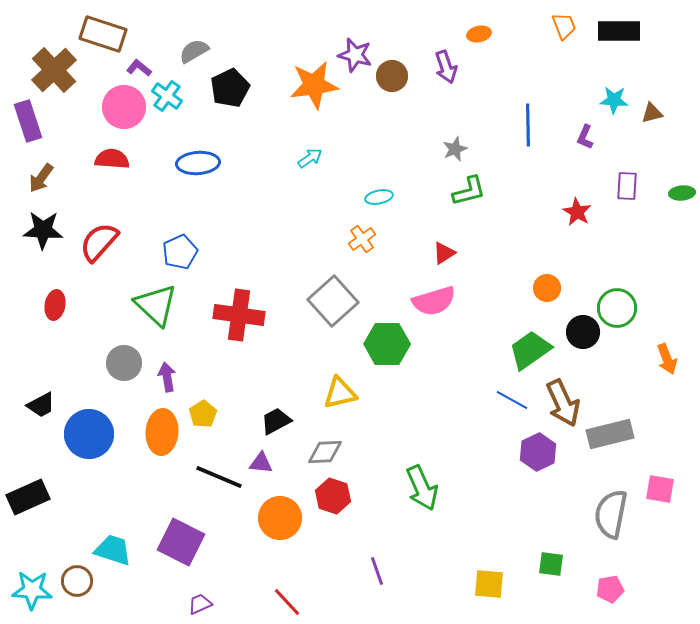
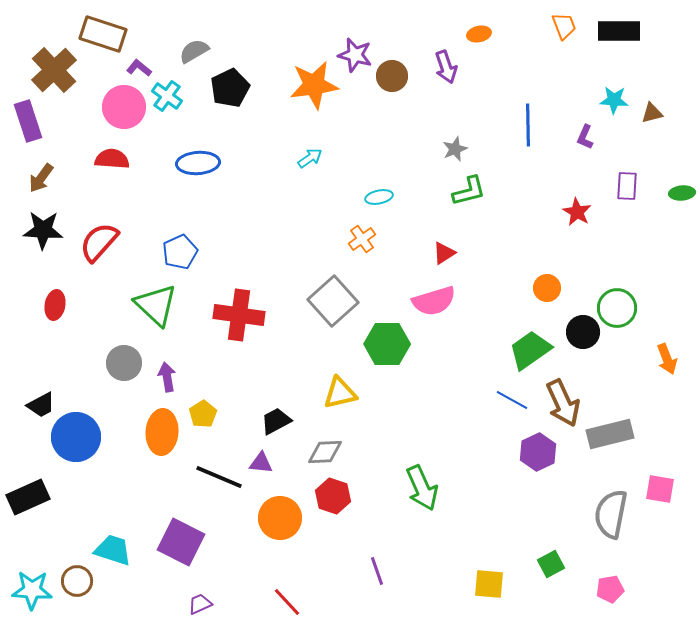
blue circle at (89, 434): moved 13 px left, 3 px down
green square at (551, 564): rotated 36 degrees counterclockwise
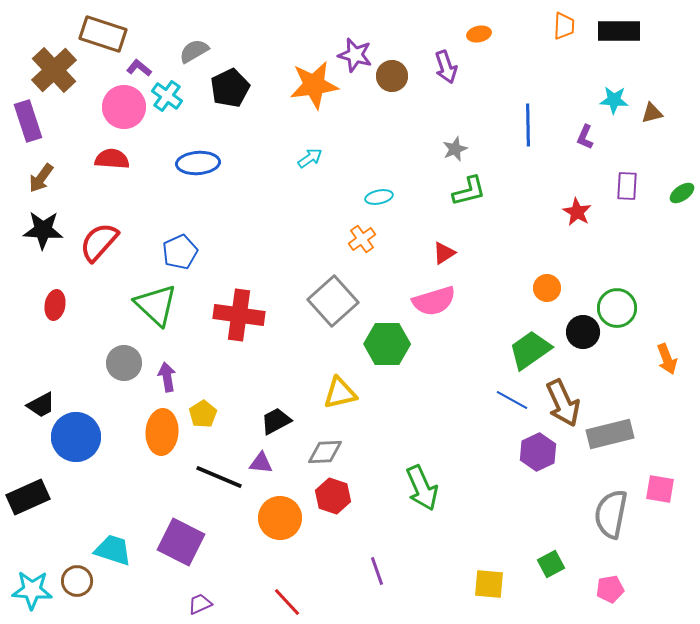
orange trapezoid at (564, 26): rotated 24 degrees clockwise
green ellipse at (682, 193): rotated 30 degrees counterclockwise
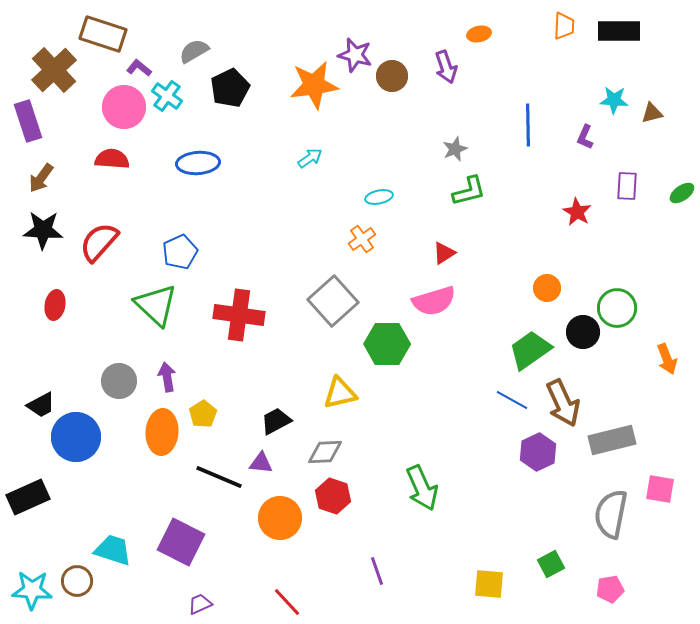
gray circle at (124, 363): moved 5 px left, 18 px down
gray rectangle at (610, 434): moved 2 px right, 6 px down
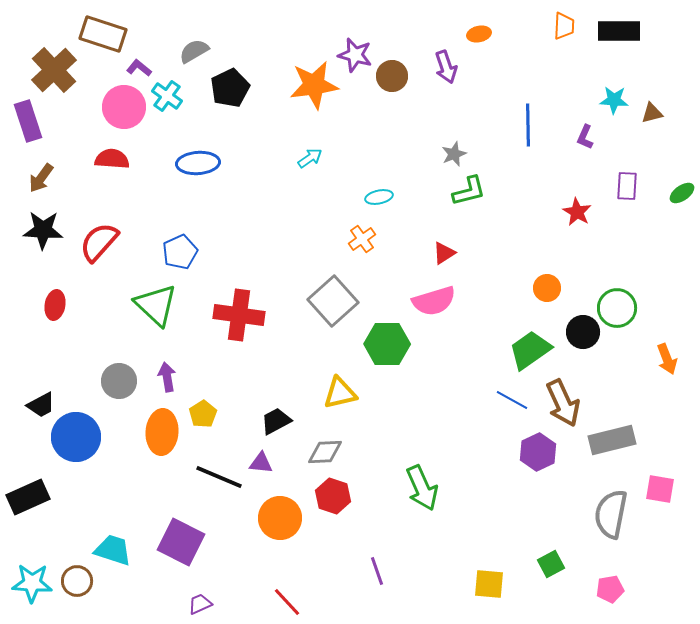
gray star at (455, 149): moved 1 px left, 5 px down
cyan star at (32, 590): moved 7 px up
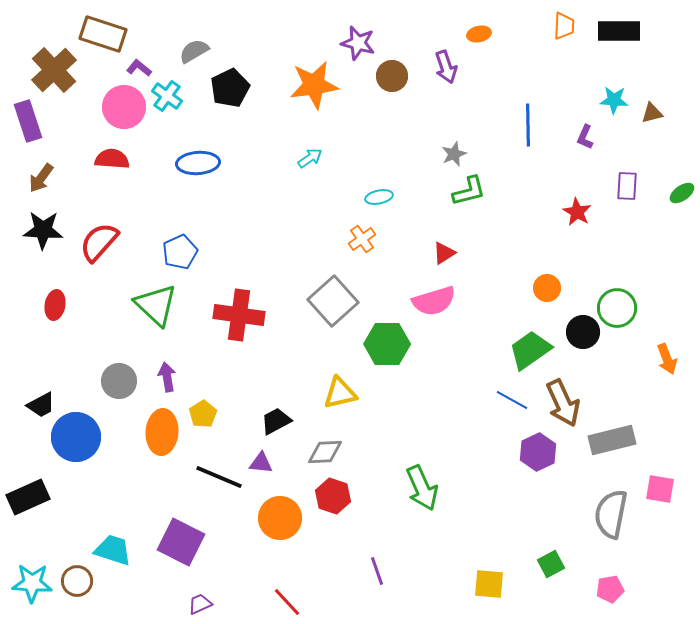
purple star at (355, 55): moved 3 px right, 12 px up
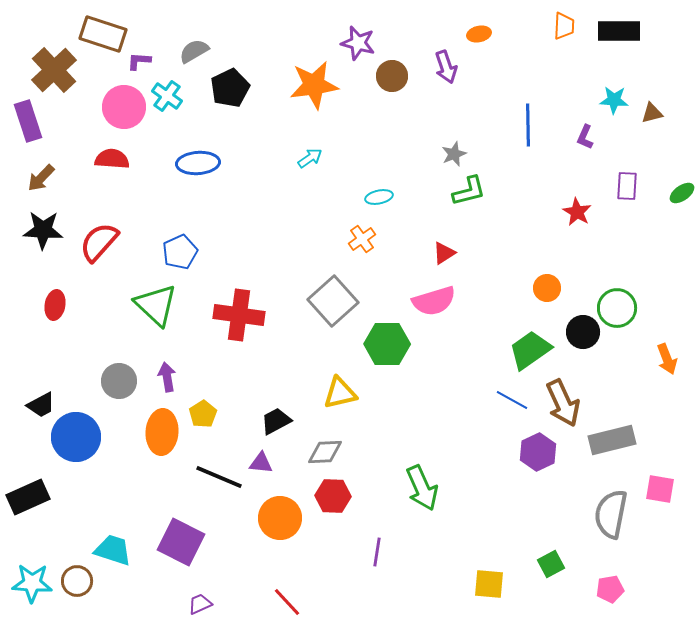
purple L-shape at (139, 68): moved 7 px up; rotated 35 degrees counterclockwise
brown arrow at (41, 178): rotated 8 degrees clockwise
red hexagon at (333, 496): rotated 16 degrees counterclockwise
purple line at (377, 571): moved 19 px up; rotated 28 degrees clockwise
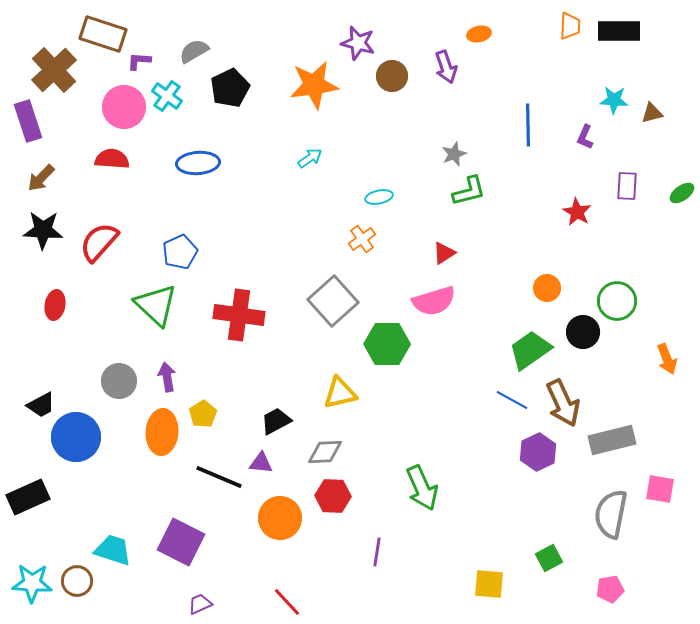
orange trapezoid at (564, 26): moved 6 px right
green circle at (617, 308): moved 7 px up
green square at (551, 564): moved 2 px left, 6 px up
